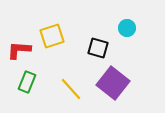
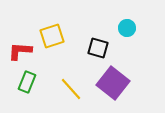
red L-shape: moved 1 px right, 1 px down
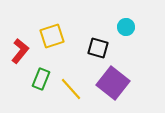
cyan circle: moved 1 px left, 1 px up
red L-shape: rotated 125 degrees clockwise
green rectangle: moved 14 px right, 3 px up
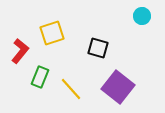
cyan circle: moved 16 px right, 11 px up
yellow square: moved 3 px up
green rectangle: moved 1 px left, 2 px up
purple square: moved 5 px right, 4 px down
